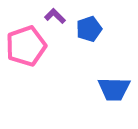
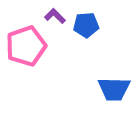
blue pentagon: moved 3 px left, 4 px up; rotated 15 degrees clockwise
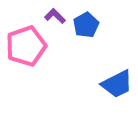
blue pentagon: rotated 25 degrees counterclockwise
blue trapezoid: moved 3 px right, 5 px up; rotated 28 degrees counterclockwise
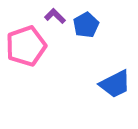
blue trapezoid: moved 2 px left
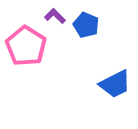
blue pentagon: rotated 20 degrees counterclockwise
pink pentagon: rotated 21 degrees counterclockwise
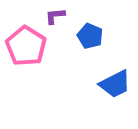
purple L-shape: rotated 50 degrees counterclockwise
blue pentagon: moved 4 px right, 11 px down
